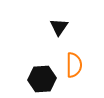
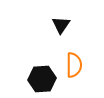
black triangle: moved 2 px right, 2 px up
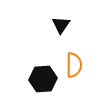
black hexagon: moved 1 px right
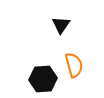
orange semicircle: rotated 15 degrees counterclockwise
